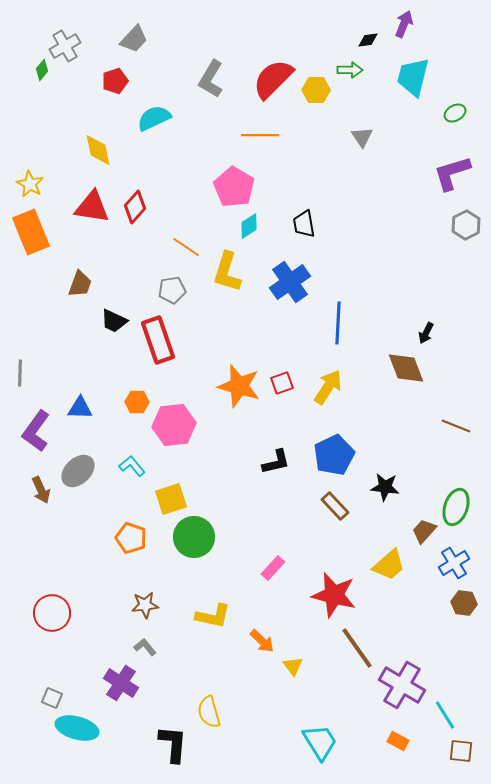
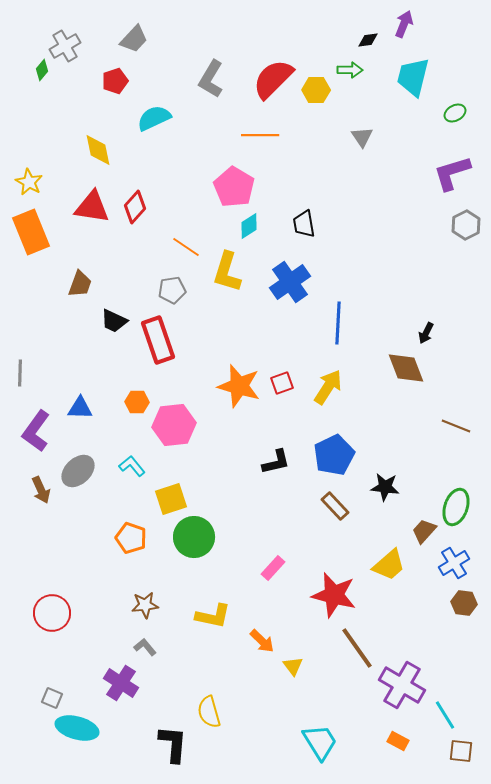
yellow star at (30, 184): moved 1 px left, 2 px up
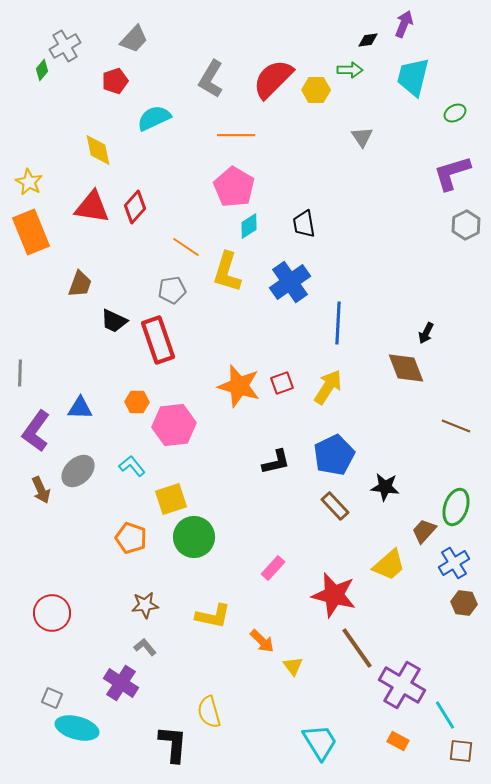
orange line at (260, 135): moved 24 px left
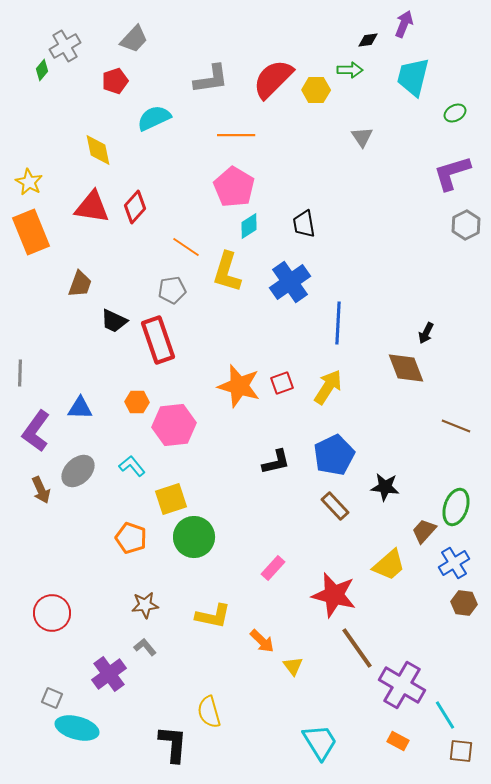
gray L-shape at (211, 79): rotated 129 degrees counterclockwise
purple cross at (121, 683): moved 12 px left, 9 px up; rotated 20 degrees clockwise
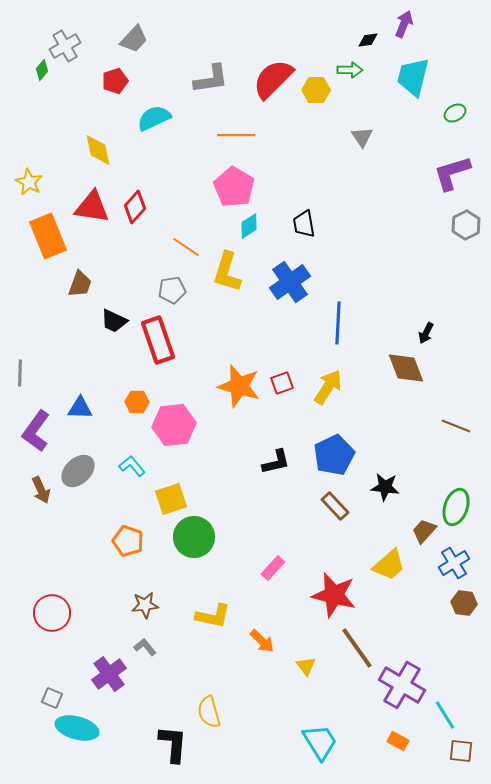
orange rectangle at (31, 232): moved 17 px right, 4 px down
orange pentagon at (131, 538): moved 3 px left, 3 px down
yellow triangle at (293, 666): moved 13 px right
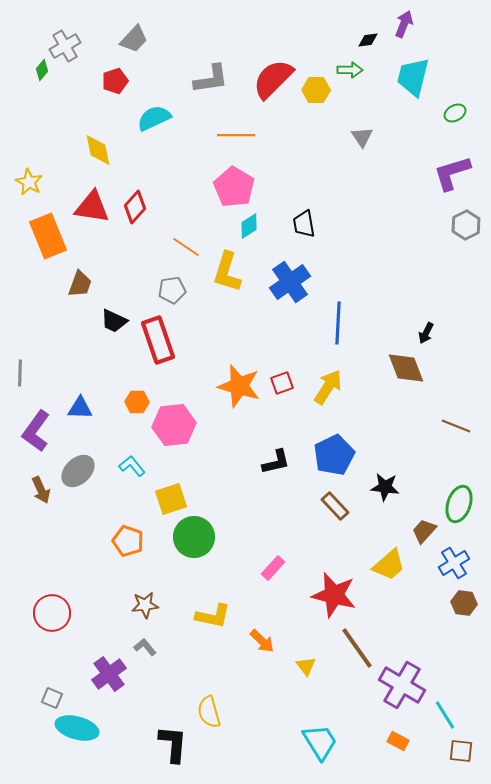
green ellipse at (456, 507): moved 3 px right, 3 px up
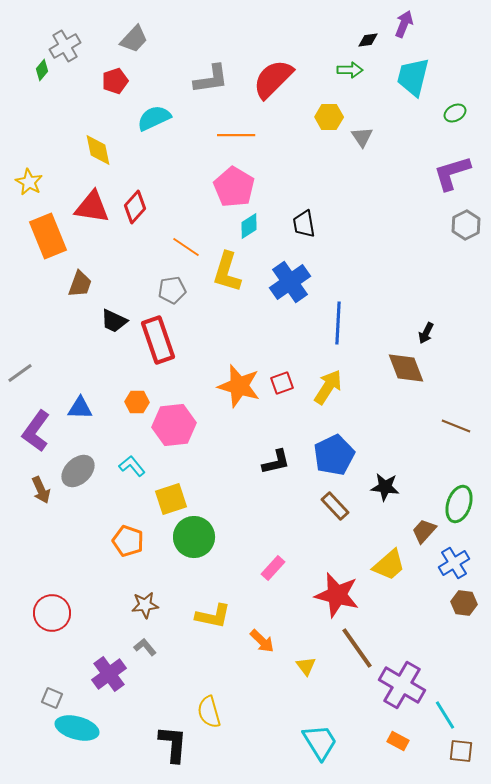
yellow hexagon at (316, 90): moved 13 px right, 27 px down
gray line at (20, 373): rotated 52 degrees clockwise
red star at (334, 595): moved 3 px right
